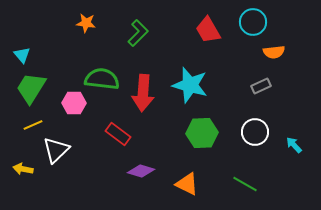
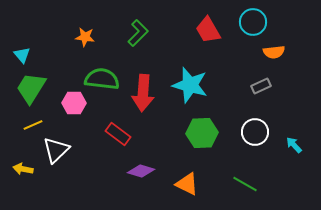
orange star: moved 1 px left, 14 px down
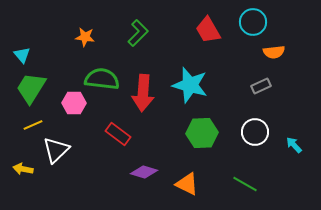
purple diamond: moved 3 px right, 1 px down
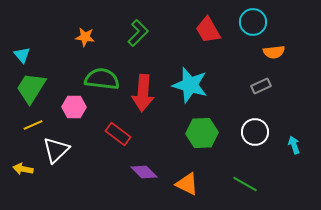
pink hexagon: moved 4 px down
cyan arrow: rotated 24 degrees clockwise
purple diamond: rotated 28 degrees clockwise
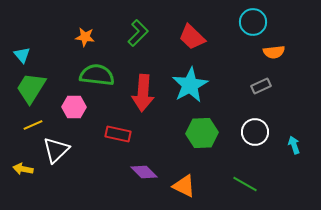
red trapezoid: moved 16 px left, 7 px down; rotated 16 degrees counterclockwise
green semicircle: moved 5 px left, 4 px up
cyan star: rotated 27 degrees clockwise
red rectangle: rotated 25 degrees counterclockwise
orange triangle: moved 3 px left, 2 px down
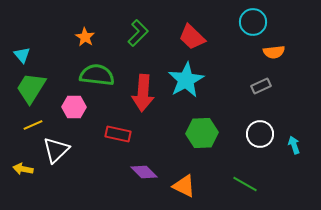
orange star: rotated 24 degrees clockwise
cyan star: moved 4 px left, 5 px up
white circle: moved 5 px right, 2 px down
